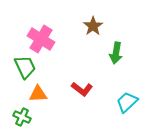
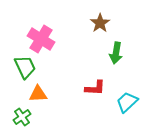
brown star: moved 7 px right, 3 px up
red L-shape: moved 13 px right, 1 px up; rotated 35 degrees counterclockwise
green cross: rotated 30 degrees clockwise
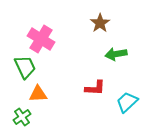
green arrow: moved 1 px down; rotated 70 degrees clockwise
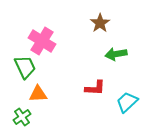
pink cross: moved 1 px right, 2 px down
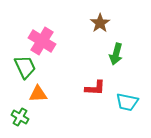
green arrow: rotated 65 degrees counterclockwise
cyan trapezoid: rotated 125 degrees counterclockwise
green cross: moved 2 px left; rotated 24 degrees counterclockwise
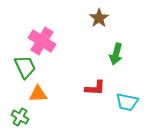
brown star: moved 1 px left, 5 px up
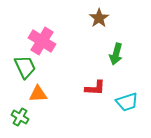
cyan trapezoid: rotated 30 degrees counterclockwise
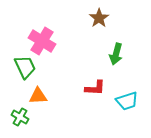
orange triangle: moved 2 px down
cyan trapezoid: moved 1 px up
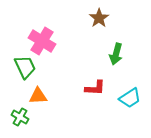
cyan trapezoid: moved 3 px right, 3 px up; rotated 15 degrees counterclockwise
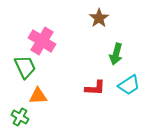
cyan trapezoid: moved 1 px left, 13 px up
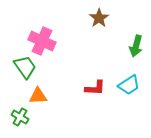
pink cross: rotated 8 degrees counterclockwise
green arrow: moved 20 px right, 8 px up
green trapezoid: rotated 10 degrees counterclockwise
